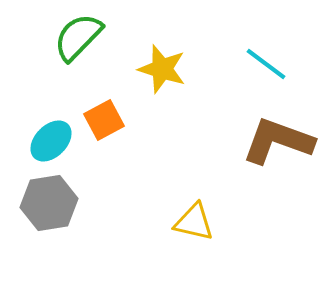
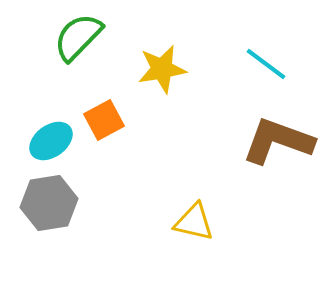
yellow star: rotated 27 degrees counterclockwise
cyan ellipse: rotated 9 degrees clockwise
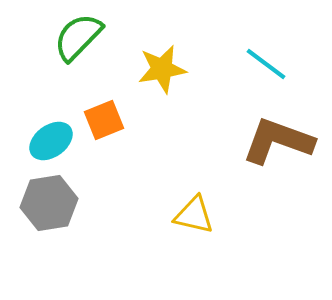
orange square: rotated 6 degrees clockwise
yellow triangle: moved 7 px up
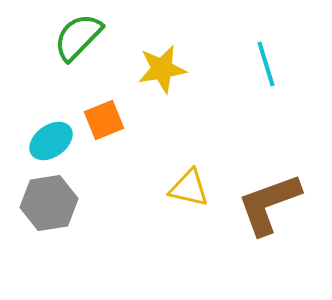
cyan line: rotated 36 degrees clockwise
brown L-shape: moved 9 px left, 63 px down; rotated 40 degrees counterclockwise
yellow triangle: moved 5 px left, 27 px up
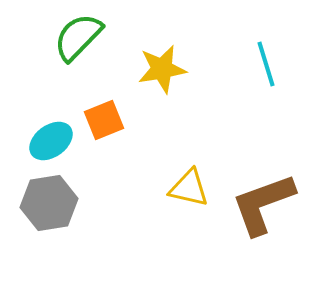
brown L-shape: moved 6 px left
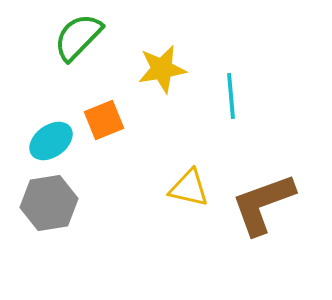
cyan line: moved 35 px left, 32 px down; rotated 12 degrees clockwise
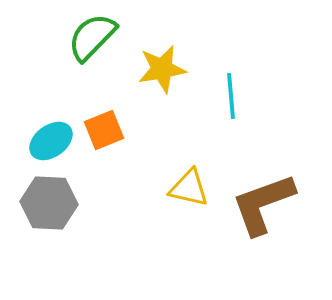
green semicircle: moved 14 px right
orange square: moved 10 px down
gray hexagon: rotated 12 degrees clockwise
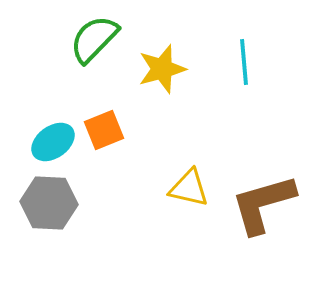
green semicircle: moved 2 px right, 2 px down
yellow star: rotated 6 degrees counterclockwise
cyan line: moved 13 px right, 34 px up
cyan ellipse: moved 2 px right, 1 px down
brown L-shape: rotated 4 degrees clockwise
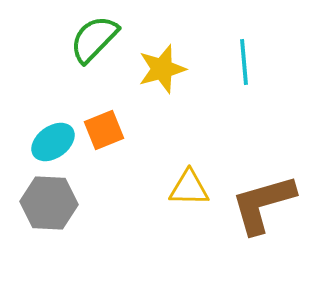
yellow triangle: rotated 12 degrees counterclockwise
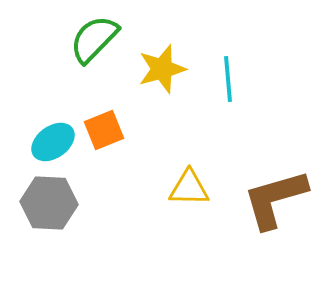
cyan line: moved 16 px left, 17 px down
brown L-shape: moved 12 px right, 5 px up
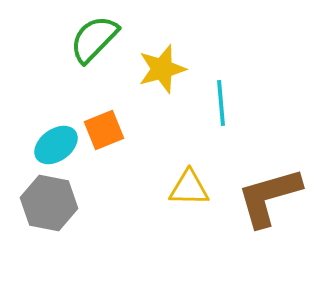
cyan line: moved 7 px left, 24 px down
cyan ellipse: moved 3 px right, 3 px down
brown L-shape: moved 6 px left, 2 px up
gray hexagon: rotated 8 degrees clockwise
